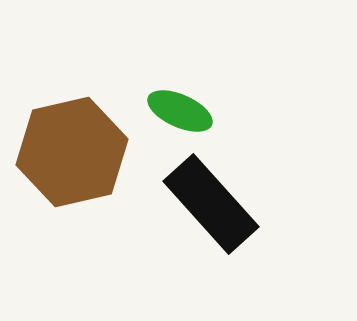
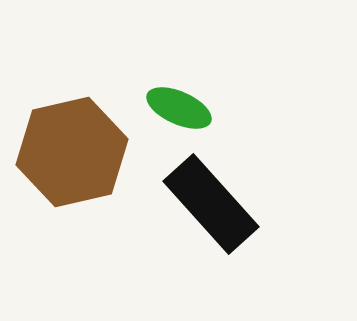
green ellipse: moved 1 px left, 3 px up
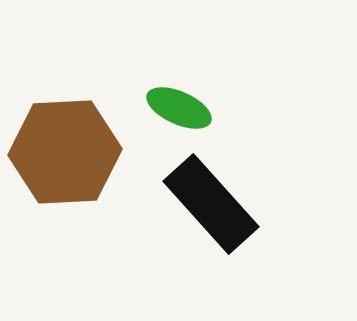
brown hexagon: moved 7 px left; rotated 10 degrees clockwise
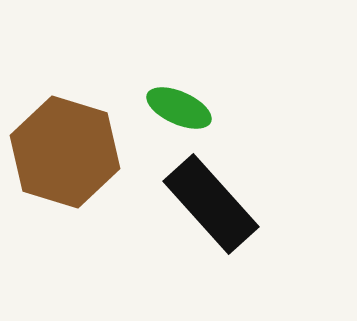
brown hexagon: rotated 20 degrees clockwise
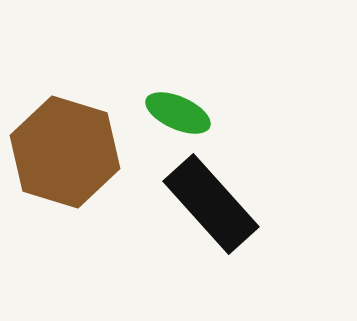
green ellipse: moved 1 px left, 5 px down
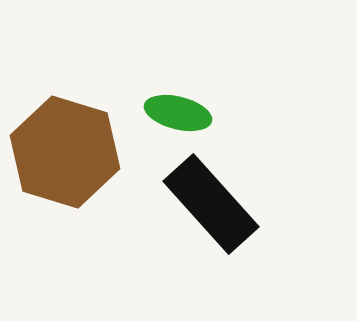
green ellipse: rotated 10 degrees counterclockwise
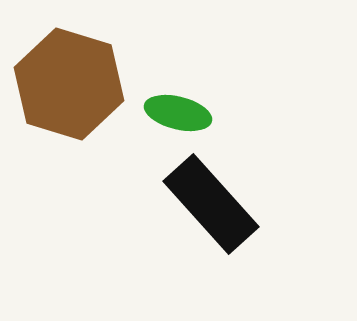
brown hexagon: moved 4 px right, 68 px up
